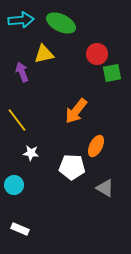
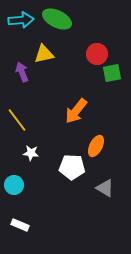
green ellipse: moved 4 px left, 4 px up
white rectangle: moved 4 px up
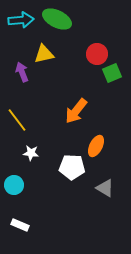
green square: rotated 12 degrees counterclockwise
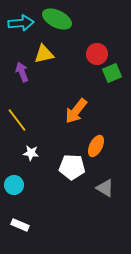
cyan arrow: moved 3 px down
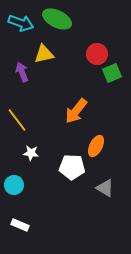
cyan arrow: rotated 25 degrees clockwise
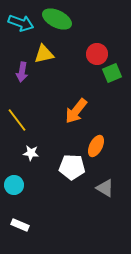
purple arrow: rotated 150 degrees counterclockwise
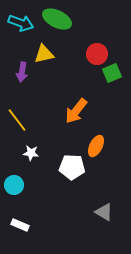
gray triangle: moved 1 px left, 24 px down
